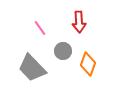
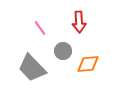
orange diamond: rotated 65 degrees clockwise
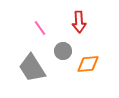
gray trapezoid: rotated 12 degrees clockwise
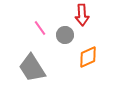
red arrow: moved 3 px right, 7 px up
gray circle: moved 2 px right, 16 px up
orange diamond: moved 7 px up; rotated 20 degrees counterclockwise
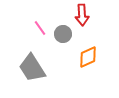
gray circle: moved 2 px left, 1 px up
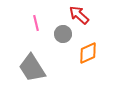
red arrow: moved 3 px left; rotated 135 degrees clockwise
pink line: moved 4 px left, 5 px up; rotated 21 degrees clockwise
orange diamond: moved 4 px up
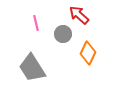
orange diamond: rotated 40 degrees counterclockwise
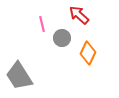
pink line: moved 6 px right, 1 px down
gray circle: moved 1 px left, 4 px down
gray trapezoid: moved 13 px left, 8 px down
